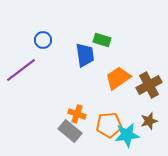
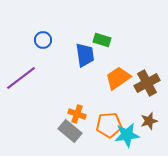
purple line: moved 8 px down
brown cross: moved 2 px left, 2 px up
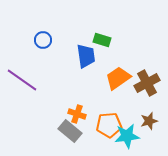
blue trapezoid: moved 1 px right, 1 px down
purple line: moved 1 px right, 2 px down; rotated 72 degrees clockwise
cyan star: moved 1 px down
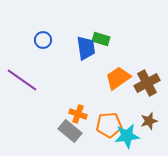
green rectangle: moved 1 px left, 1 px up
blue trapezoid: moved 8 px up
orange cross: moved 1 px right
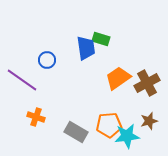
blue circle: moved 4 px right, 20 px down
orange cross: moved 42 px left, 3 px down
gray rectangle: moved 6 px right, 1 px down; rotated 10 degrees counterclockwise
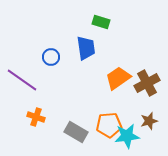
green rectangle: moved 17 px up
blue circle: moved 4 px right, 3 px up
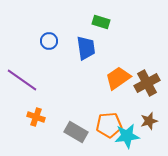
blue circle: moved 2 px left, 16 px up
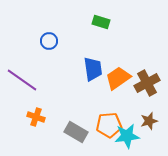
blue trapezoid: moved 7 px right, 21 px down
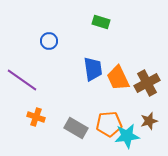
orange trapezoid: rotated 80 degrees counterclockwise
orange pentagon: moved 1 px up
gray rectangle: moved 4 px up
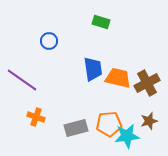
orange trapezoid: rotated 128 degrees clockwise
gray rectangle: rotated 45 degrees counterclockwise
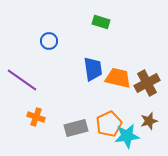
orange pentagon: rotated 20 degrees counterclockwise
